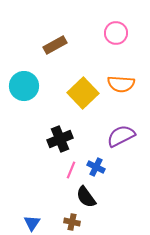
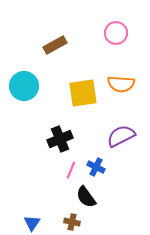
yellow square: rotated 36 degrees clockwise
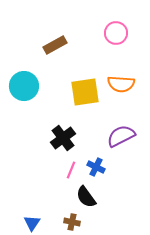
yellow square: moved 2 px right, 1 px up
black cross: moved 3 px right, 1 px up; rotated 15 degrees counterclockwise
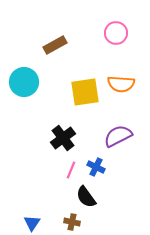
cyan circle: moved 4 px up
purple semicircle: moved 3 px left
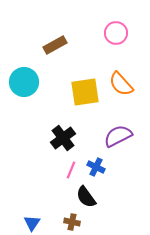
orange semicircle: rotated 44 degrees clockwise
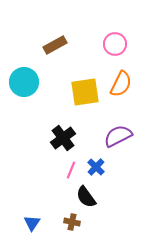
pink circle: moved 1 px left, 11 px down
orange semicircle: rotated 112 degrees counterclockwise
blue cross: rotated 18 degrees clockwise
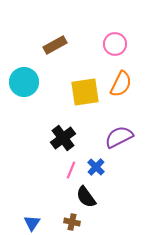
purple semicircle: moved 1 px right, 1 px down
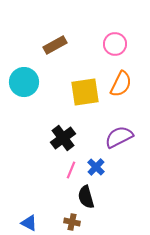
black semicircle: rotated 20 degrees clockwise
blue triangle: moved 3 px left; rotated 36 degrees counterclockwise
